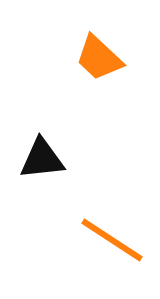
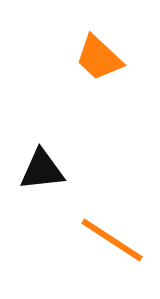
black triangle: moved 11 px down
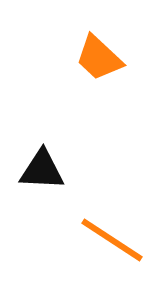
black triangle: rotated 9 degrees clockwise
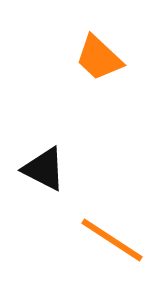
black triangle: moved 2 px right, 1 px up; rotated 24 degrees clockwise
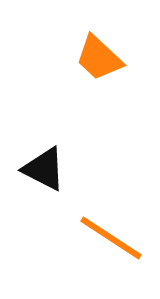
orange line: moved 1 px left, 2 px up
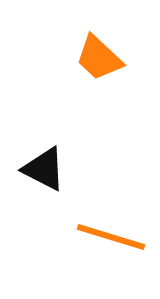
orange line: moved 1 px up; rotated 16 degrees counterclockwise
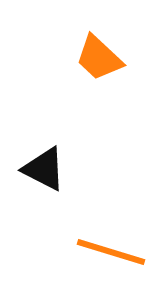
orange line: moved 15 px down
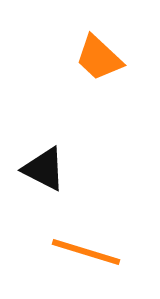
orange line: moved 25 px left
